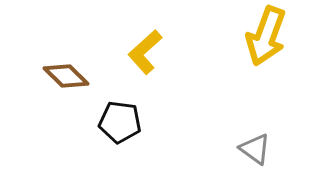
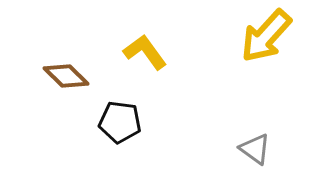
yellow arrow: rotated 22 degrees clockwise
yellow L-shape: rotated 96 degrees clockwise
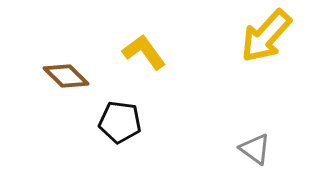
yellow L-shape: moved 1 px left
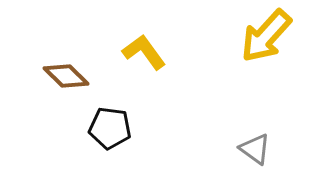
black pentagon: moved 10 px left, 6 px down
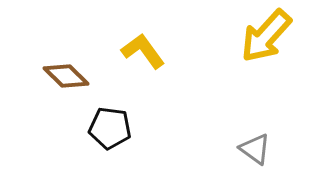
yellow L-shape: moved 1 px left, 1 px up
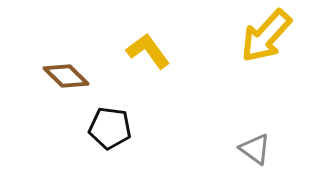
yellow L-shape: moved 5 px right
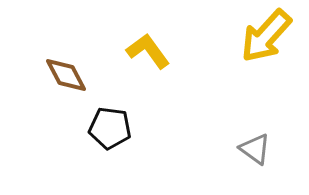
brown diamond: moved 1 px up; rotated 18 degrees clockwise
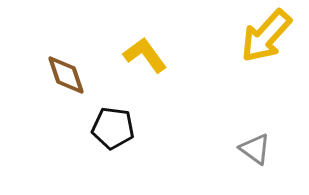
yellow L-shape: moved 3 px left, 4 px down
brown diamond: rotated 9 degrees clockwise
black pentagon: moved 3 px right
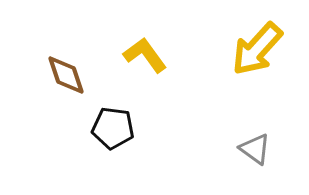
yellow arrow: moved 9 px left, 13 px down
